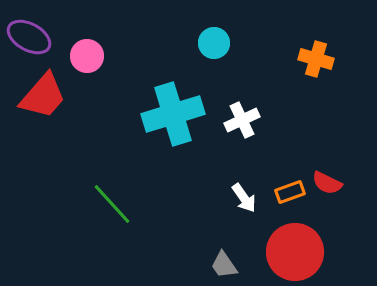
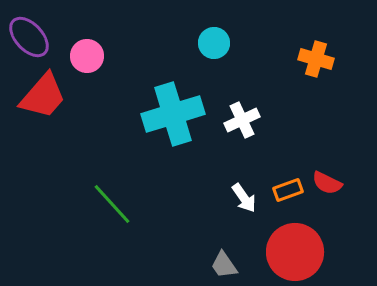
purple ellipse: rotated 18 degrees clockwise
orange rectangle: moved 2 px left, 2 px up
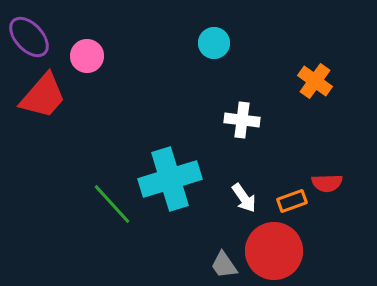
orange cross: moved 1 px left, 22 px down; rotated 20 degrees clockwise
cyan cross: moved 3 px left, 65 px down
white cross: rotated 32 degrees clockwise
red semicircle: rotated 28 degrees counterclockwise
orange rectangle: moved 4 px right, 11 px down
red circle: moved 21 px left, 1 px up
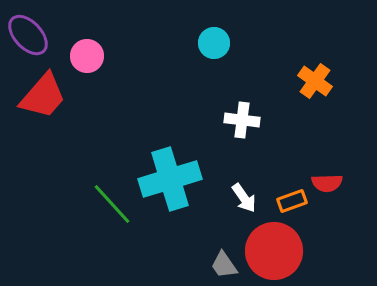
purple ellipse: moved 1 px left, 2 px up
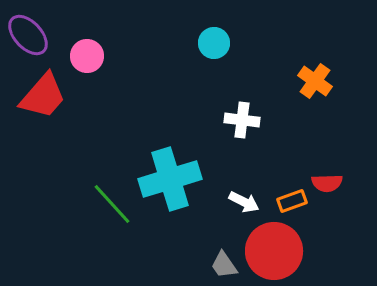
white arrow: moved 4 px down; rotated 28 degrees counterclockwise
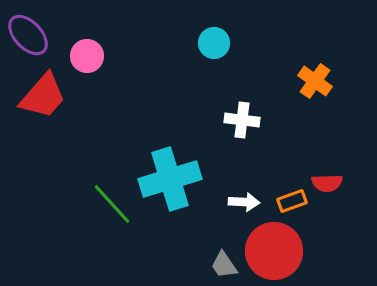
white arrow: rotated 24 degrees counterclockwise
